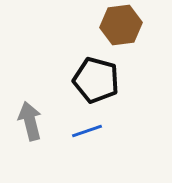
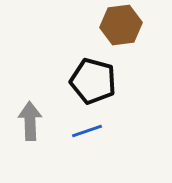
black pentagon: moved 3 px left, 1 px down
gray arrow: rotated 12 degrees clockwise
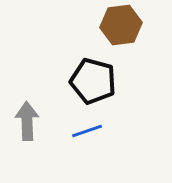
gray arrow: moved 3 px left
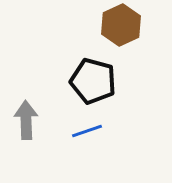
brown hexagon: rotated 18 degrees counterclockwise
gray arrow: moved 1 px left, 1 px up
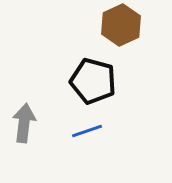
gray arrow: moved 2 px left, 3 px down; rotated 9 degrees clockwise
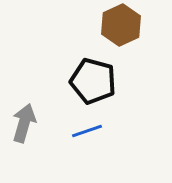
gray arrow: rotated 9 degrees clockwise
